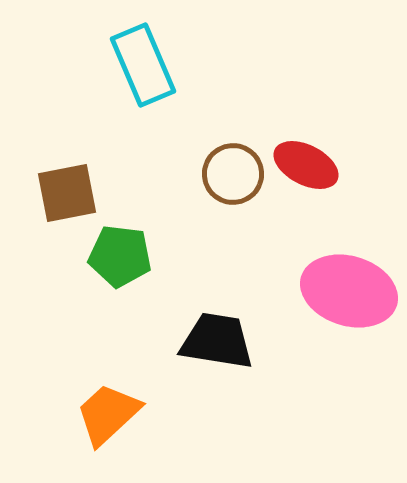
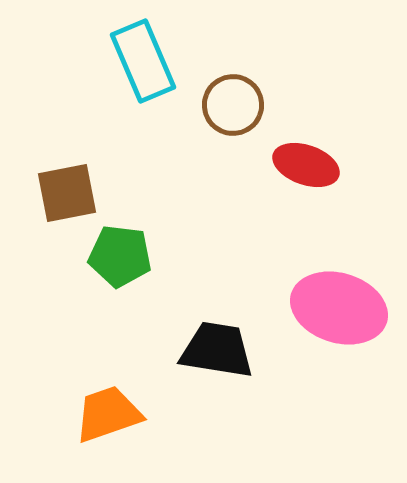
cyan rectangle: moved 4 px up
red ellipse: rotated 8 degrees counterclockwise
brown circle: moved 69 px up
pink ellipse: moved 10 px left, 17 px down
black trapezoid: moved 9 px down
orange trapezoid: rotated 24 degrees clockwise
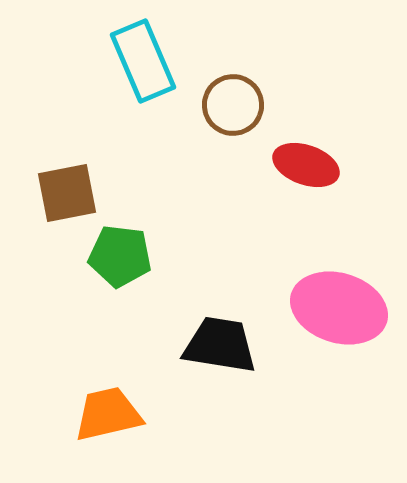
black trapezoid: moved 3 px right, 5 px up
orange trapezoid: rotated 6 degrees clockwise
